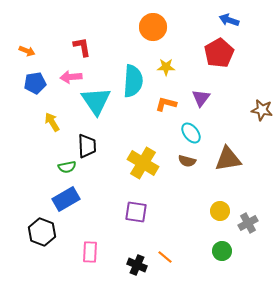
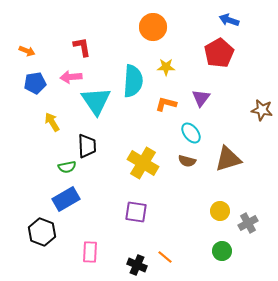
brown triangle: rotated 8 degrees counterclockwise
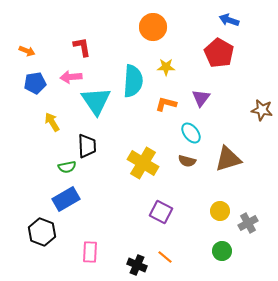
red pentagon: rotated 12 degrees counterclockwise
purple square: moved 25 px right; rotated 20 degrees clockwise
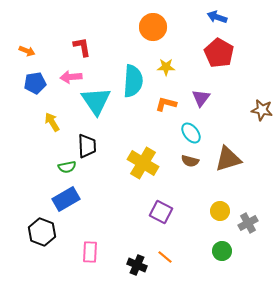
blue arrow: moved 12 px left, 3 px up
brown semicircle: moved 3 px right
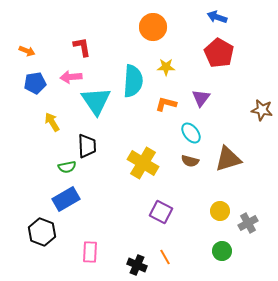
orange line: rotated 21 degrees clockwise
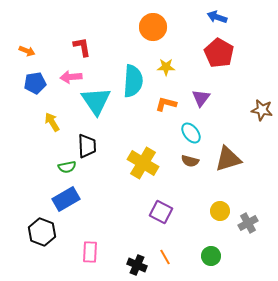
green circle: moved 11 px left, 5 px down
